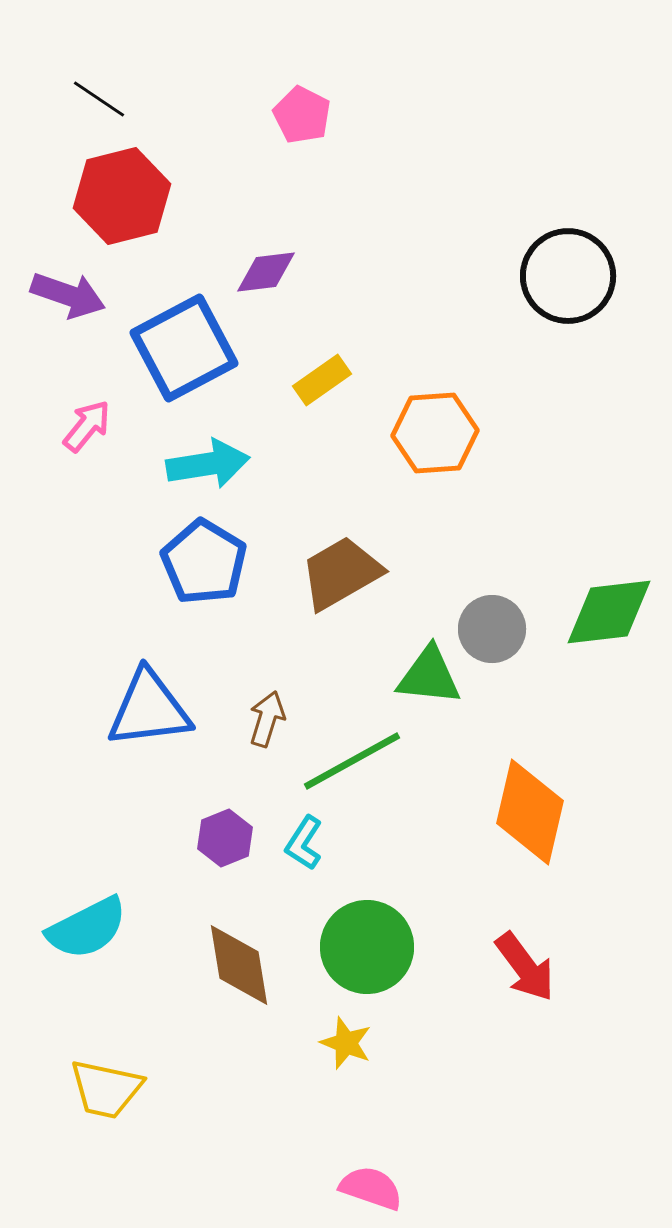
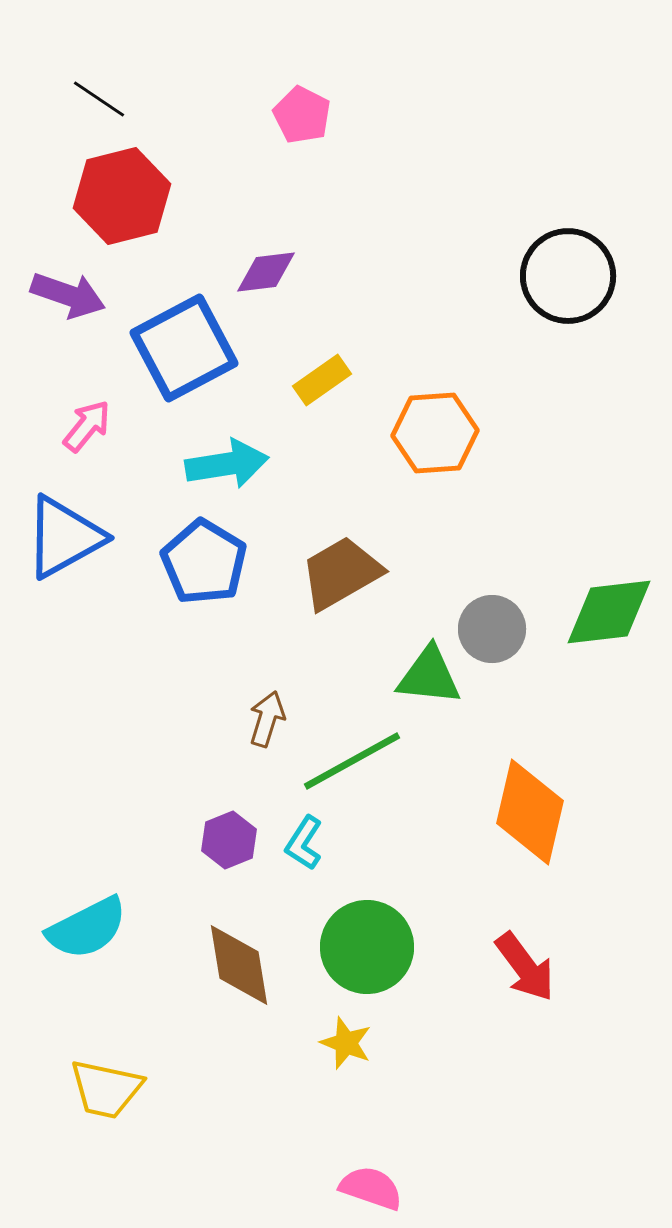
cyan arrow: moved 19 px right
blue triangle: moved 85 px left, 172 px up; rotated 22 degrees counterclockwise
purple hexagon: moved 4 px right, 2 px down
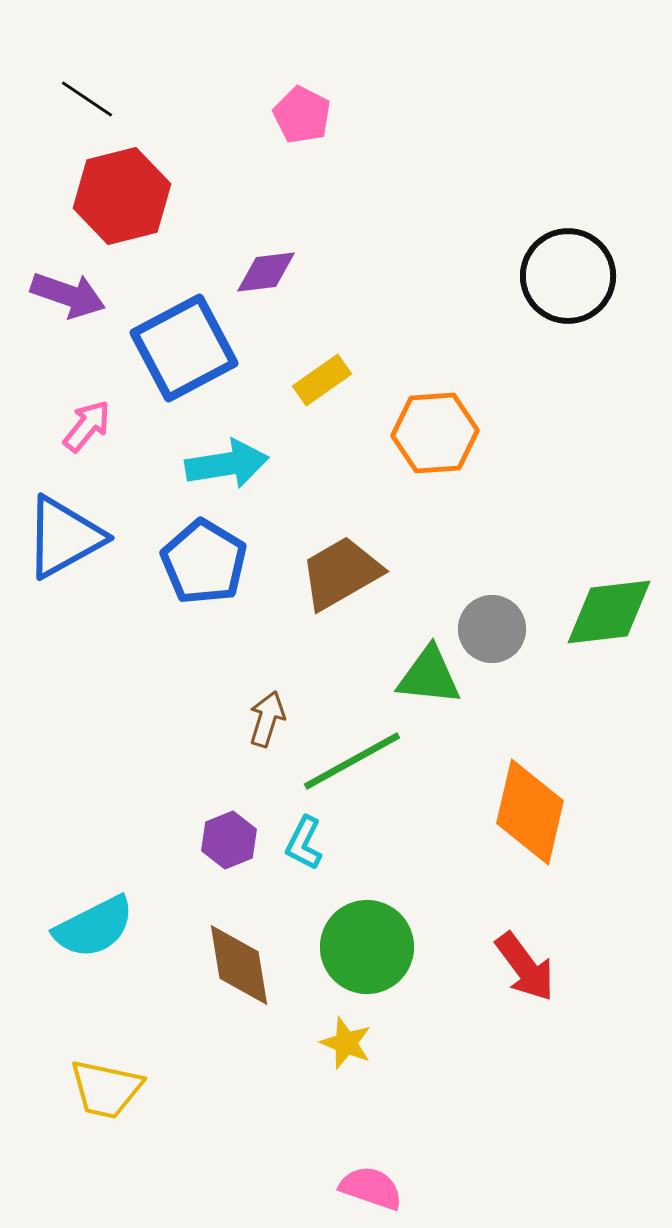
black line: moved 12 px left
cyan L-shape: rotated 6 degrees counterclockwise
cyan semicircle: moved 7 px right, 1 px up
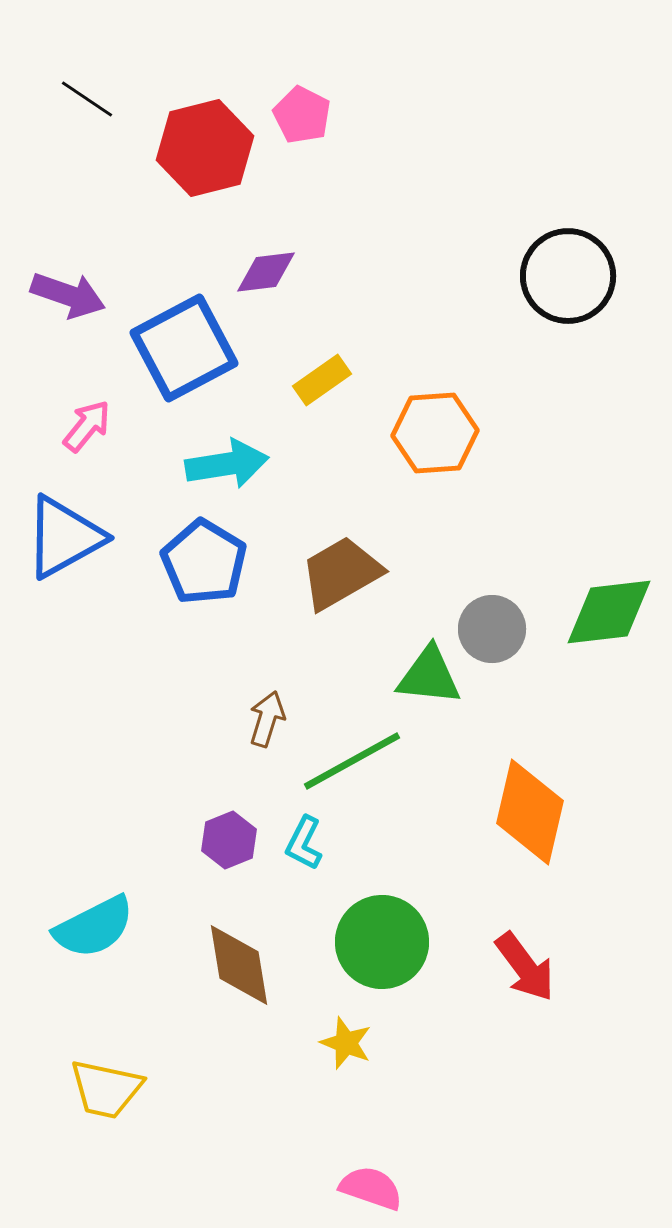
red hexagon: moved 83 px right, 48 px up
green circle: moved 15 px right, 5 px up
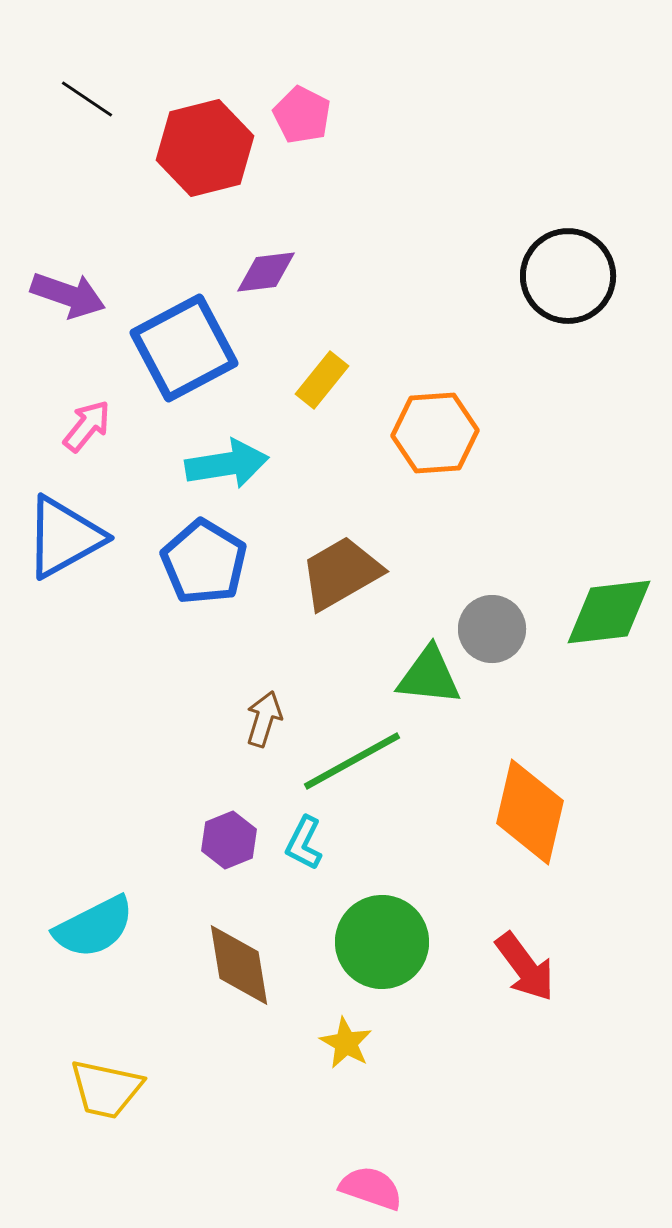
yellow rectangle: rotated 16 degrees counterclockwise
brown arrow: moved 3 px left
yellow star: rotated 8 degrees clockwise
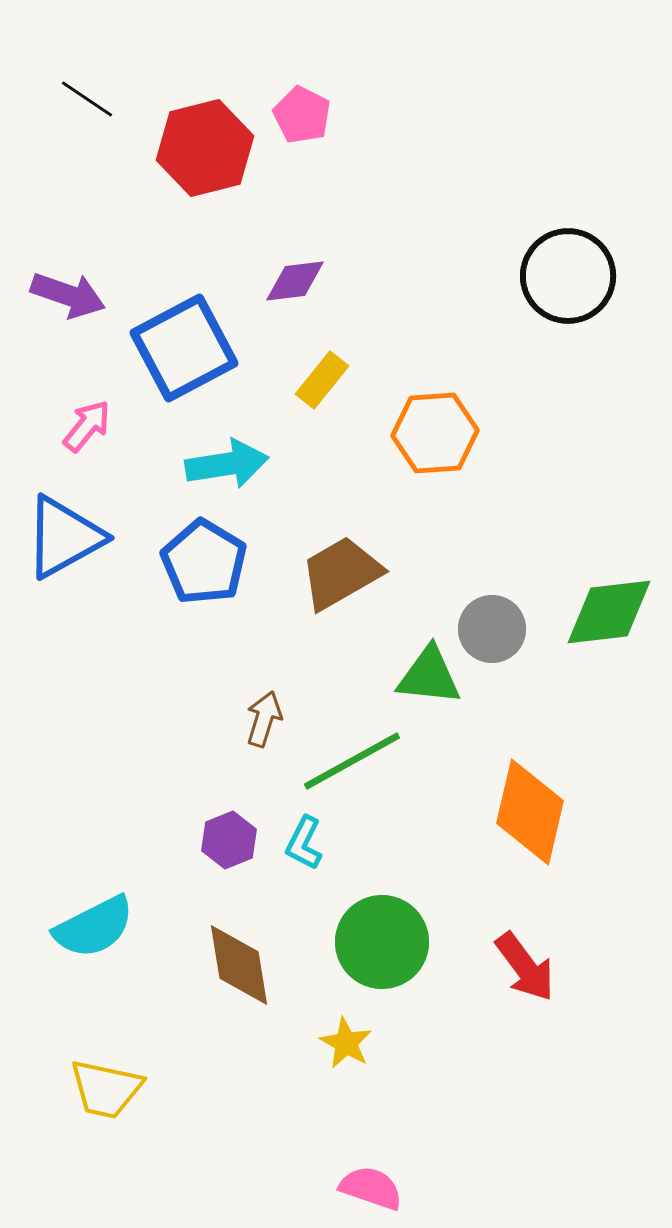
purple diamond: moved 29 px right, 9 px down
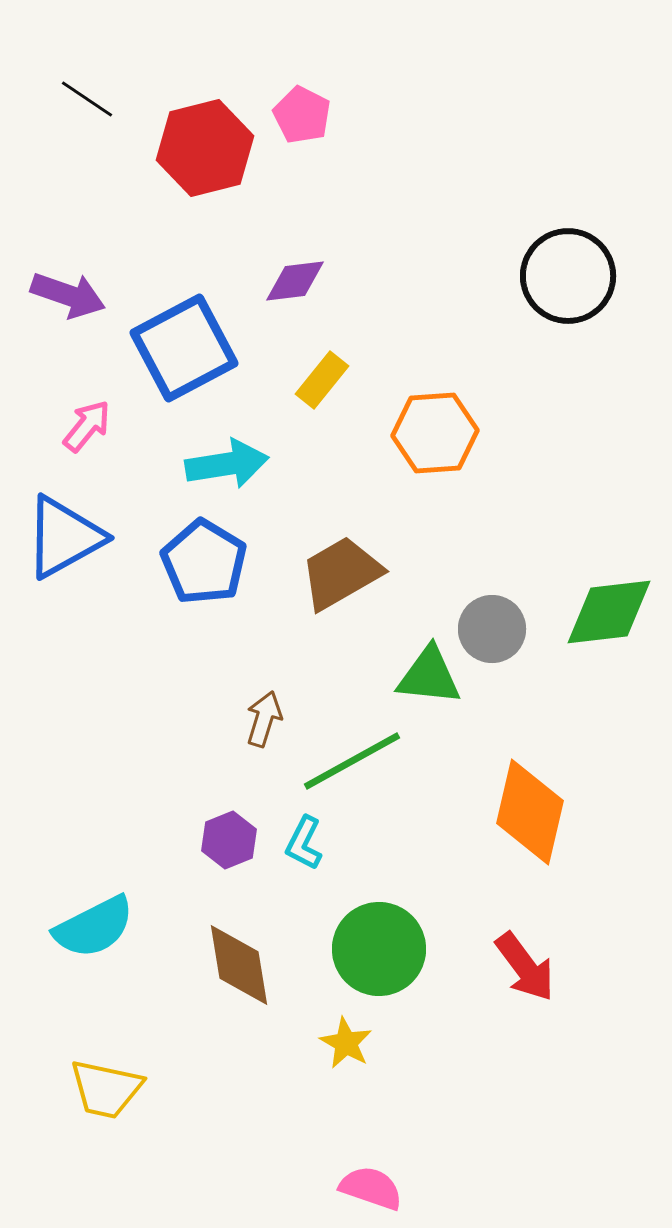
green circle: moved 3 px left, 7 px down
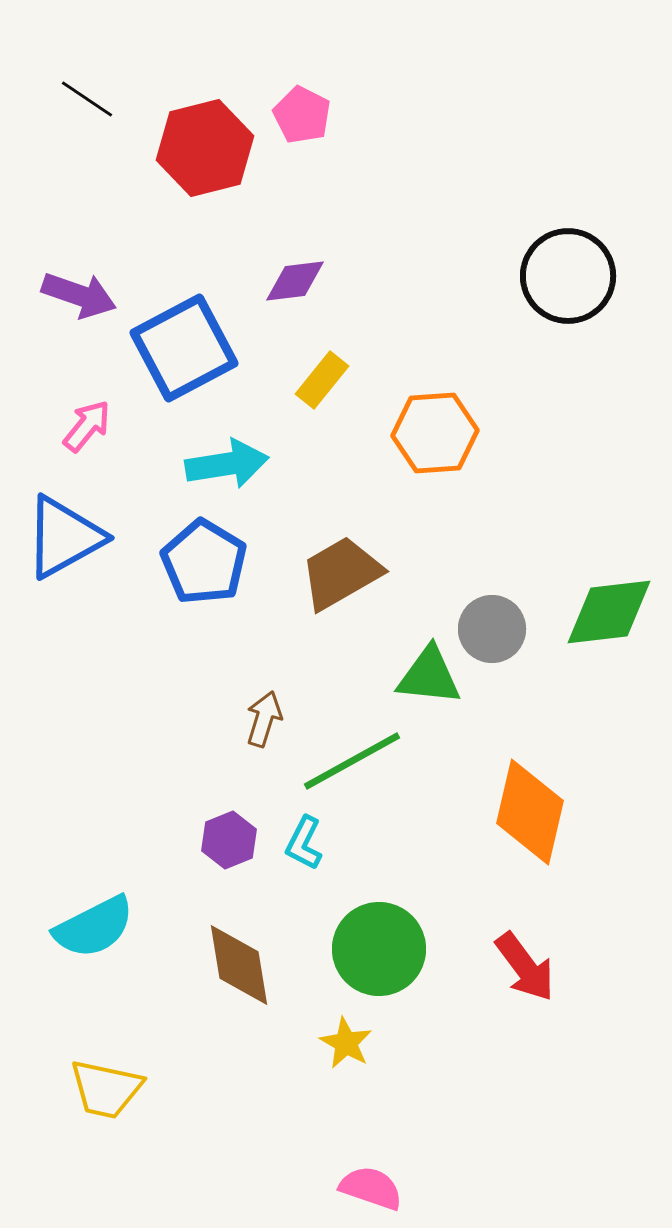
purple arrow: moved 11 px right
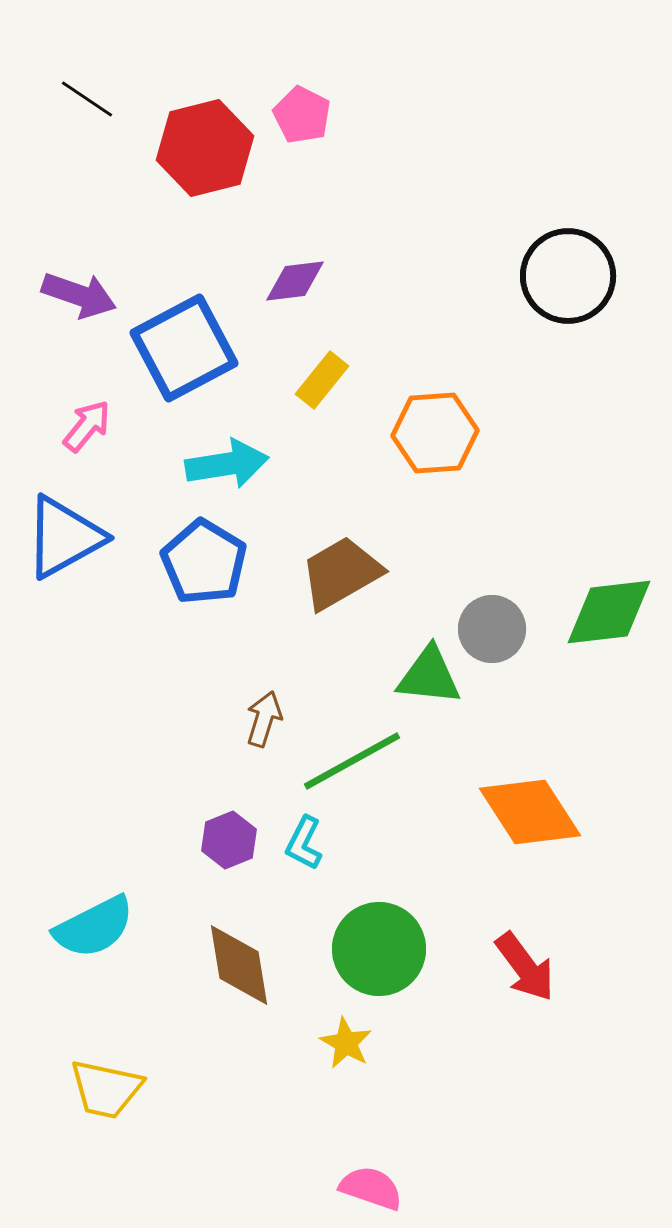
orange diamond: rotated 46 degrees counterclockwise
